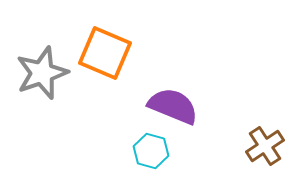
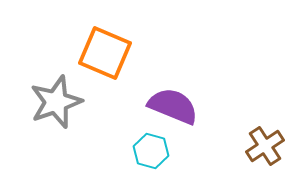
gray star: moved 14 px right, 29 px down
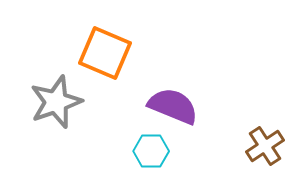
cyan hexagon: rotated 16 degrees counterclockwise
